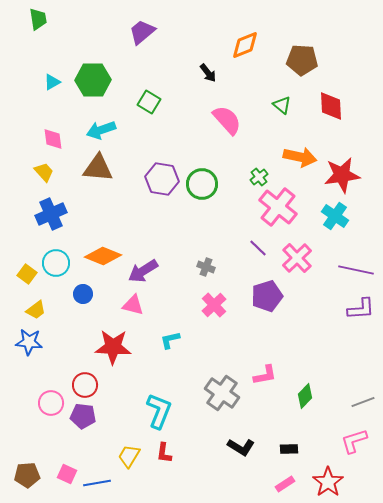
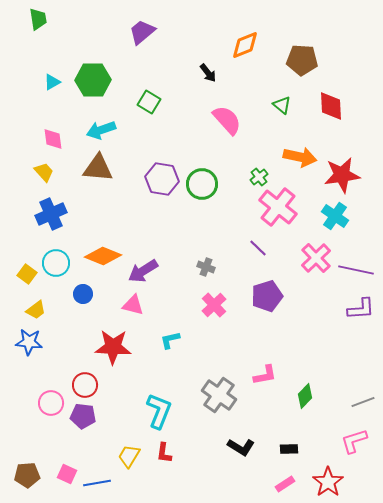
pink cross at (297, 258): moved 19 px right
gray cross at (222, 393): moved 3 px left, 2 px down
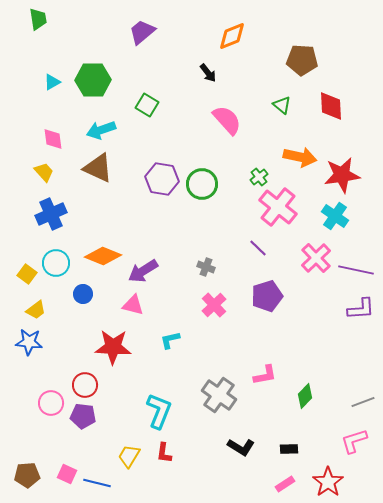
orange diamond at (245, 45): moved 13 px left, 9 px up
green square at (149, 102): moved 2 px left, 3 px down
brown triangle at (98, 168): rotated 20 degrees clockwise
blue line at (97, 483): rotated 24 degrees clockwise
